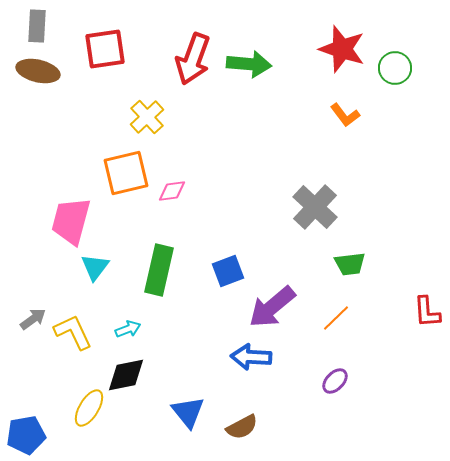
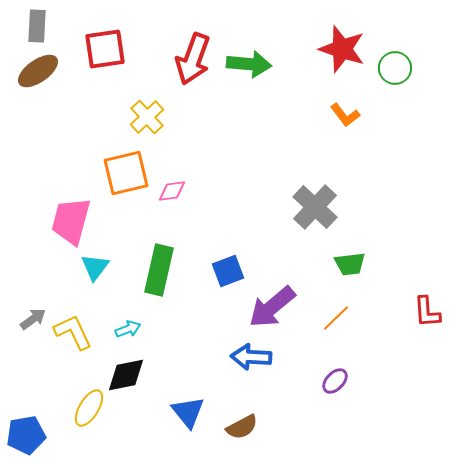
brown ellipse: rotated 48 degrees counterclockwise
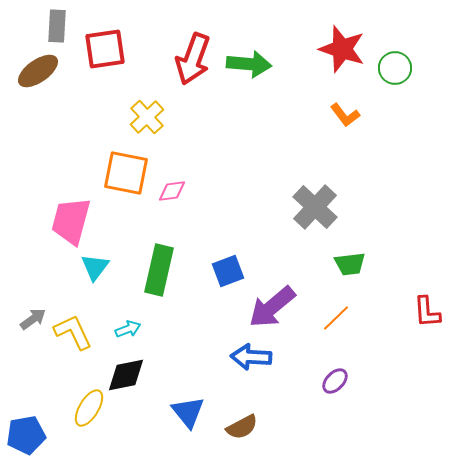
gray rectangle: moved 20 px right
orange square: rotated 24 degrees clockwise
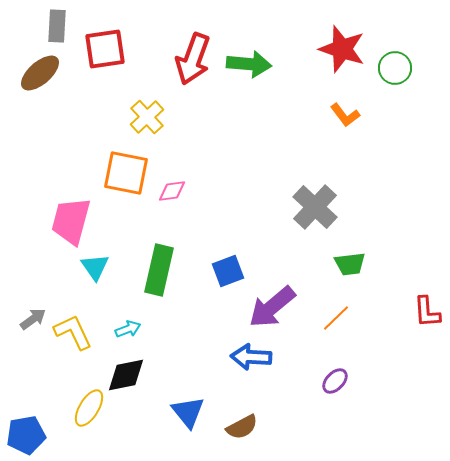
brown ellipse: moved 2 px right, 2 px down; rotated 6 degrees counterclockwise
cyan triangle: rotated 12 degrees counterclockwise
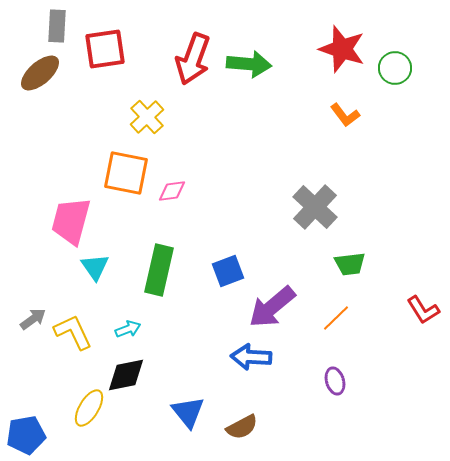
red L-shape: moved 4 px left, 2 px up; rotated 28 degrees counterclockwise
purple ellipse: rotated 60 degrees counterclockwise
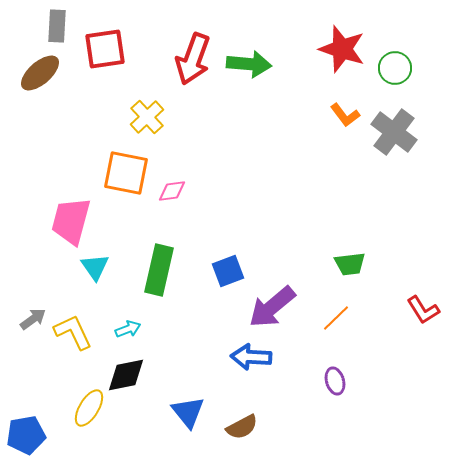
gray cross: moved 79 px right, 75 px up; rotated 6 degrees counterclockwise
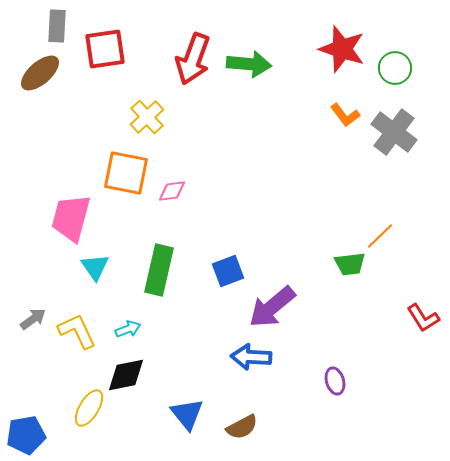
pink trapezoid: moved 3 px up
red L-shape: moved 8 px down
orange line: moved 44 px right, 82 px up
yellow L-shape: moved 4 px right, 1 px up
blue triangle: moved 1 px left, 2 px down
